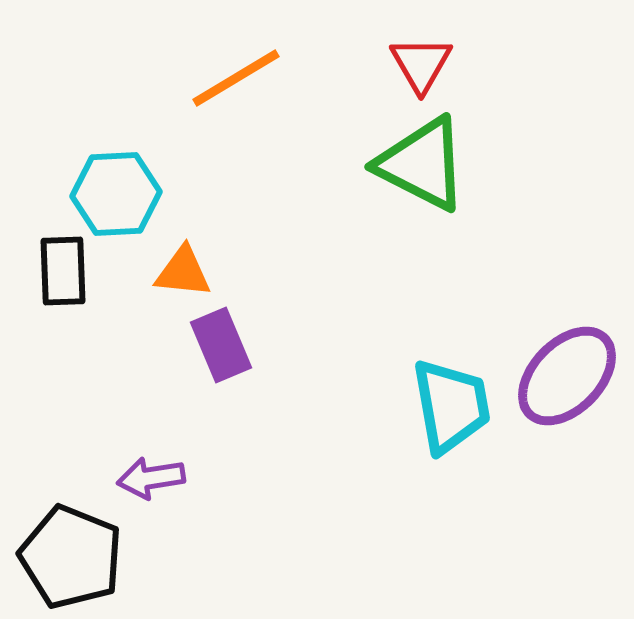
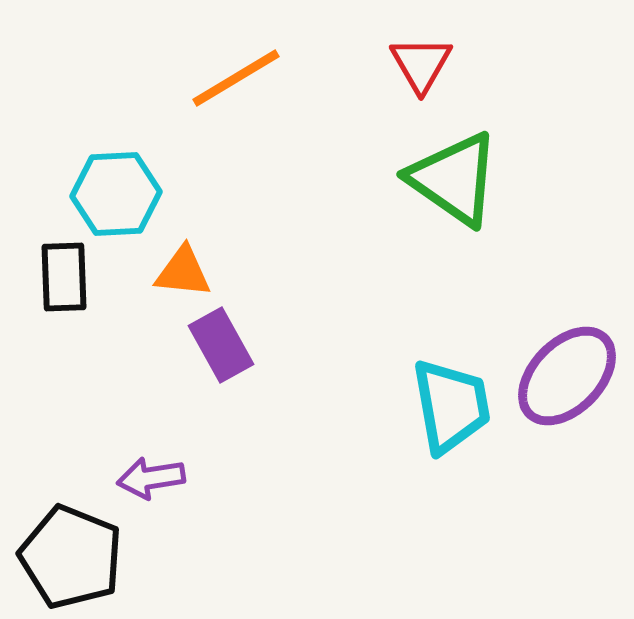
green triangle: moved 32 px right, 15 px down; rotated 8 degrees clockwise
black rectangle: moved 1 px right, 6 px down
purple rectangle: rotated 6 degrees counterclockwise
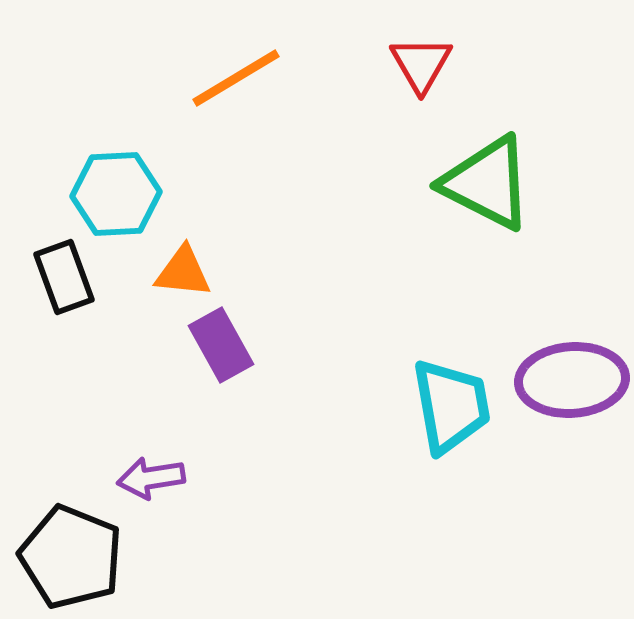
green triangle: moved 33 px right, 4 px down; rotated 8 degrees counterclockwise
black rectangle: rotated 18 degrees counterclockwise
purple ellipse: moved 5 px right, 4 px down; rotated 42 degrees clockwise
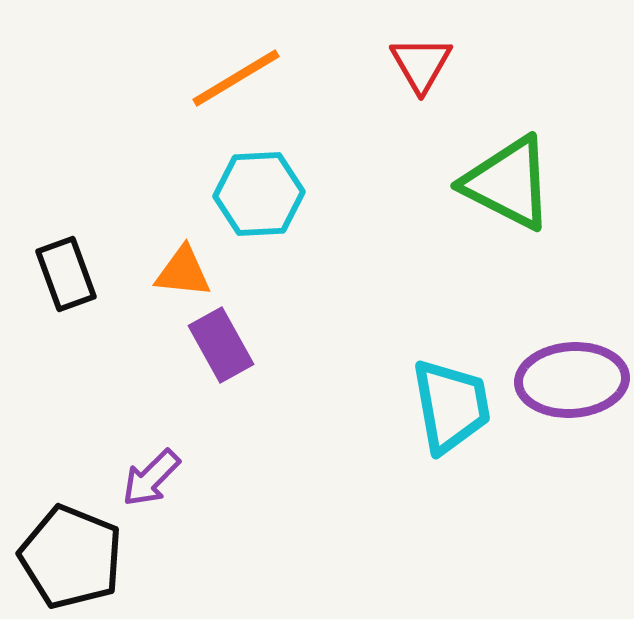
green triangle: moved 21 px right
cyan hexagon: moved 143 px right
black rectangle: moved 2 px right, 3 px up
purple arrow: rotated 36 degrees counterclockwise
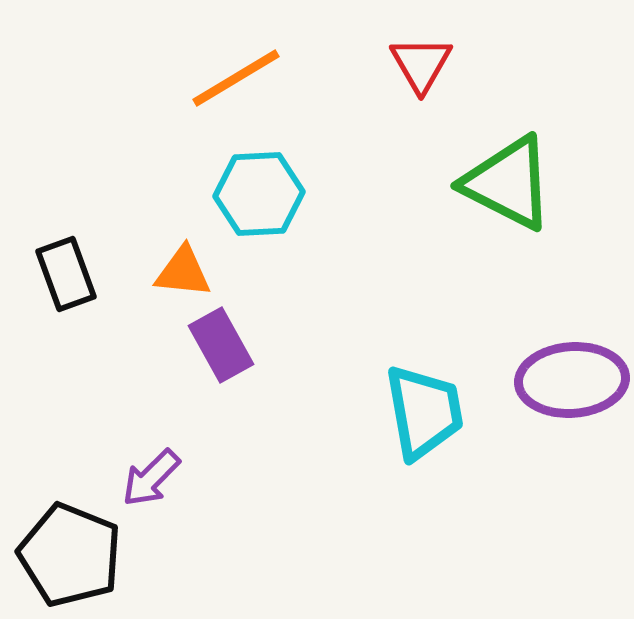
cyan trapezoid: moved 27 px left, 6 px down
black pentagon: moved 1 px left, 2 px up
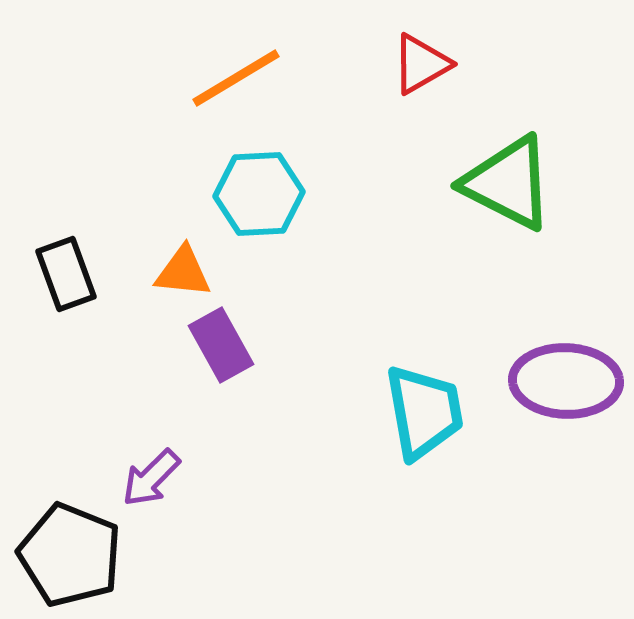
red triangle: rotated 30 degrees clockwise
purple ellipse: moved 6 px left, 1 px down; rotated 6 degrees clockwise
